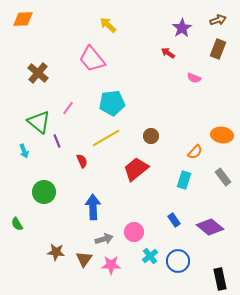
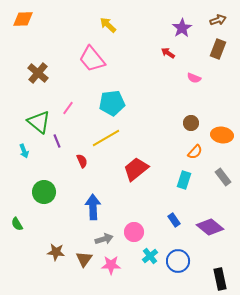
brown circle: moved 40 px right, 13 px up
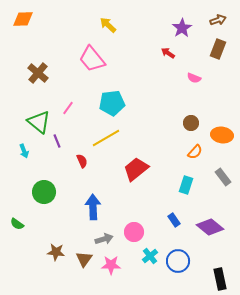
cyan rectangle: moved 2 px right, 5 px down
green semicircle: rotated 24 degrees counterclockwise
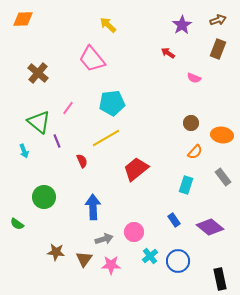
purple star: moved 3 px up
green circle: moved 5 px down
